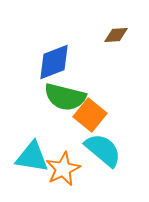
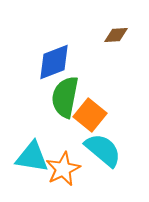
green semicircle: rotated 87 degrees clockwise
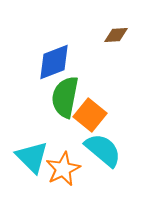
cyan triangle: rotated 36 degrees clockwise
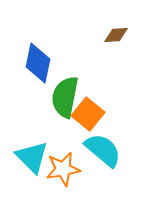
blue diamond: moved 16 px left, 1 px down; rotated 57 degrees counterclockwise
orange square: moved 2 px left, 1 px up
orange star: rotated 16 degrees clockwise
